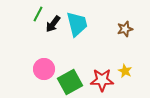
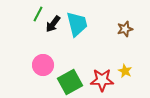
pink circle: moved 1 px left, 4 px up
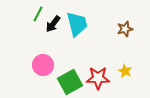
red star: moved 4 px left, 2 px up
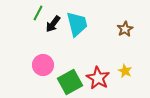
green line: moved 1 px up
brown star: rotated 14 degrees counterclockwise
red star: rotated 30 degrees clockwise
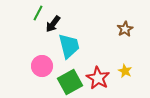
cyan trapezoid: moved 8 px left, 22 px down
pink circle: moved 1 px left, 1 px down
